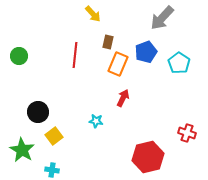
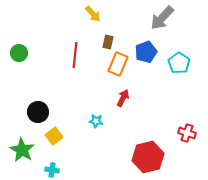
green circle: moved 3 px up
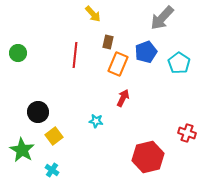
green circle: moved 1 px left
cyan cross: rotated 24 degrees clockwise
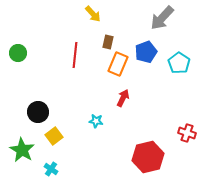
cyan cross: moved 1 px left, 1 px up
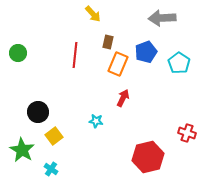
gray arrow: rotated 44 degrees clockwise
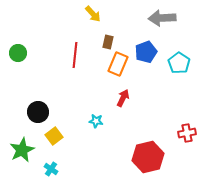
red cross: rotated 30 degrees counterclockwise
green star: rotated 15 degrees clockwise
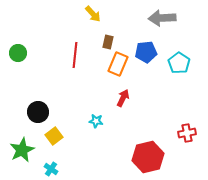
blue pentagon: rotated 15 degrees clockwise
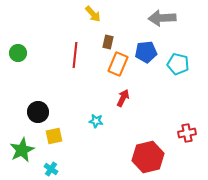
cyan pentagon: moved 1 px left, 1 px down; rotated 20 degrees counterclockwise
yellow square: rotated 24 degrees clockwise
